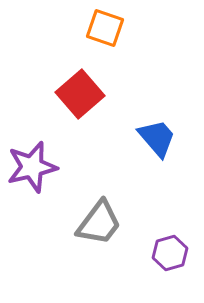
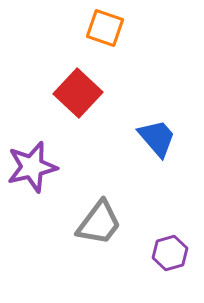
red square: moved 2 px left, 1 px up; rotated 6 degrees counterclockwise
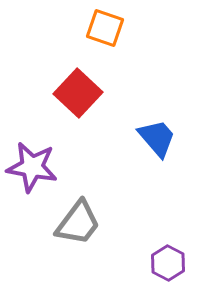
purple star: rotated 24 degrees clockwise
gray trapezoid: moved 21 px left
purple hexagon: moved 2 px left, 10 px down; rotated 16 degrees counterclockwise
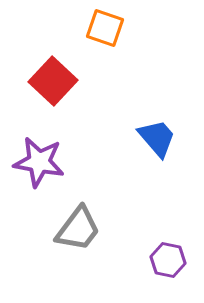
red square: moved 25 px left, 12 px up
purple star: moved 7 px right, 5 px up
gray trapezoid: moved 6 px down
purple hexagon: moved 3 px up; rotated 16 degrees counterclockwise
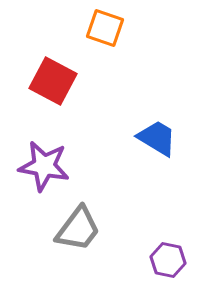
red square: rotated 15 degrees counterclockwise
blue trapezoid: rotated 18 degrees counterclockwise
purple star: moved 5 px right, 4 px down
